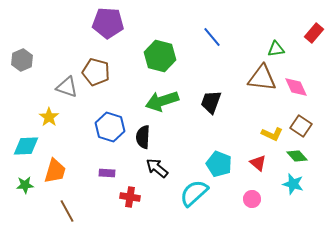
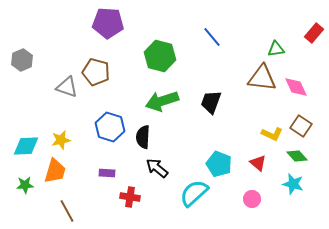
yellow star: moved 12 px right, 23 px down; rotated 24 degrees clockwise
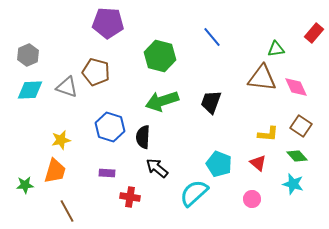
gray hexagon: moved 6 px right, 5 px up
yellow L-shape: moved 4 px left; rotated 20 degrees counterclockwise
cyan diamond: moved 4 px right, 56 px up
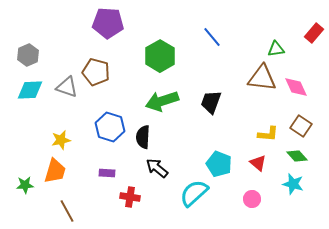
green hexagon: rotated 16 degrees clockwise
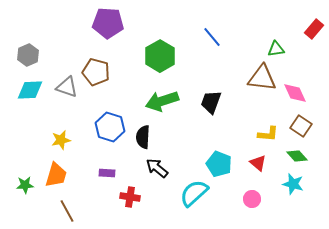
red rectangle: moved 4 px up
pink diamond: moved 1 px left, 6 px down
orange trapezoid: moved 1 px right, 4 px down
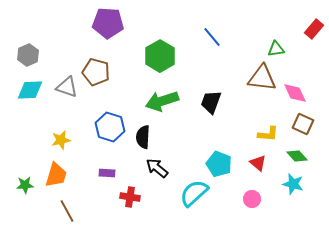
brown square: moved 2 px right, 2 px up; rotated 10 degrees counterclockwise
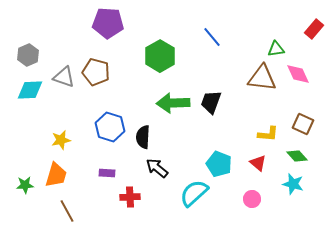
gray triangle: moved 3 px left, 10 px up
pink diamond: moved 3 px right, 19 px up
green arrow: moved 11 px right, 2 px down; rotated 16 degrees clockwise
red cross: rotated 12 degrees counterclockwise
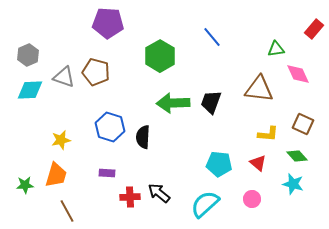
brown triangle: moved 3 px left, 11 px down
cyan pentagon: rotated 15 degrees counterclockwise
black arrow: moved 2 px right, 25 px down
cyan semicircle: moved 11 px right, 11 px down
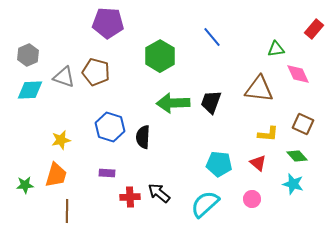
brown line: rotated 30 degrees clockwise
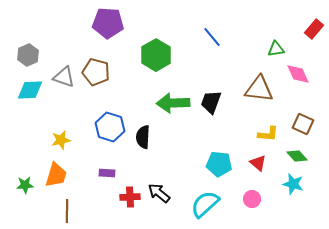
green hexagon: moved 4 px left, 1 px up
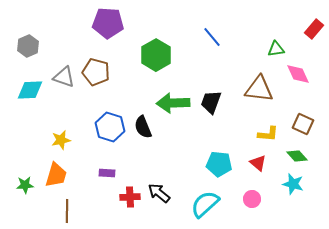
gray hexagon: moved 9 px up
black semicircle: moved 10 px up; rotated 25 degrees counterclockwise
